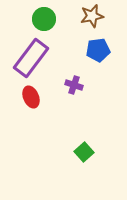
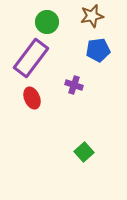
green circle: moved 3 px right, 3 px down
red ellipse: moved 1 px right, 1 px down
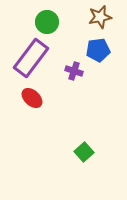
brown star: moved 8 px right, 1 px down
purple cross: moved 14 px up
red ellipse: rotated 25 degrees counterclockwise
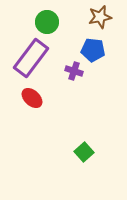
blue pentagon: moved 5 px left; rotated 15 degrees clockwise
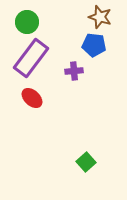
brown star: rotated 30 degrees clockwise
green circle: moved 20 px left
blue pentagon: moved 1 px right, 5 px up
purple cross: rotated 24 degrees counterclockwise
green square: moved 2 px right, 10 px down
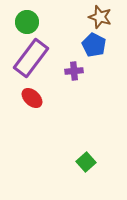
blue pentagon: rotated 20 degrees clockwise
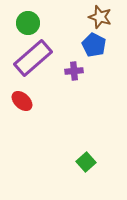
green circle: moved 1 px right, 1 px down
purple rectangle: moved 2 px right; rotated 12 degrees clockwise
red ellipse: moved 10 px left, 3 px down
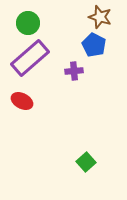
purple rectangle: moved 3 px left
red ellipse: rotated 15 degrees counterclockwise
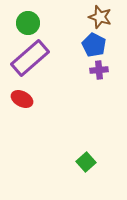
purple cross: moved 25 px right, 1 px up
red ellipse: moved 2 px up
